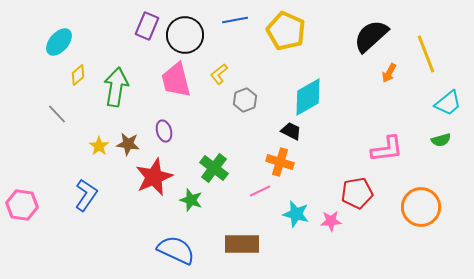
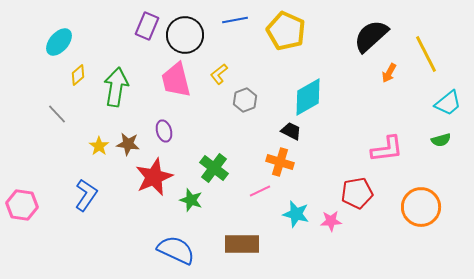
yellow line: rotated 6 degrees counterclockwise
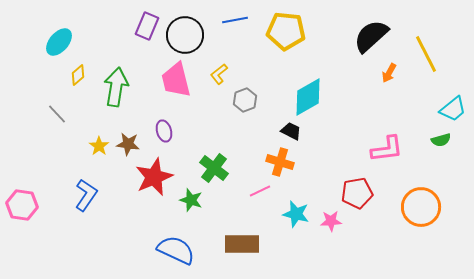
yellow pentagon: rotated 18 degrees counterclockwise
cyan trapezoid: moved 5 px right, 6 px down
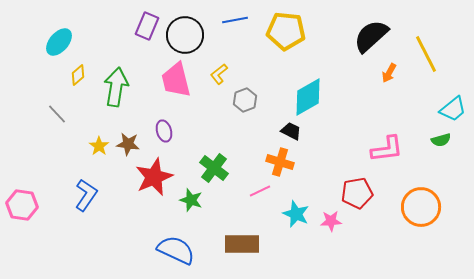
cyan star: rotated 8 degrees clockwise
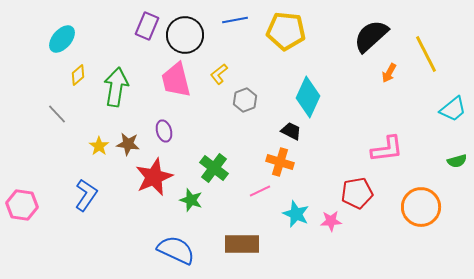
cyan ellipse: moved 3 px right, 3 px up
cyan diamond: rotated 36 degrees counterclockwise
green semicircle: moved 16 px right, 21 px down
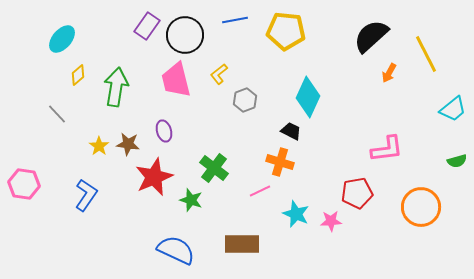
purple rectangle: rotated 12 degrees clockwise
pink hexagon: moved 2 px right, 21 px up
